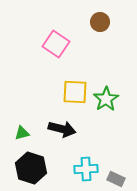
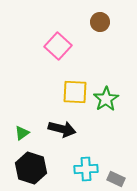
pink square: moved 2 px right, 2 px down; rotated 8 degrees clockwise
green triangle: rotated 21 degrees counterclockwise
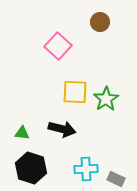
green triangle: rotated 42 degrees clockwise
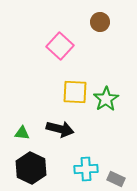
pink square: moved 2 px right
black arrow: moved 2 px left
black hexagon: rotated 8 degrees clockwise
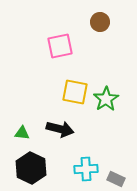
pink square: rotated 36 degrees clockwise
yellow square: rotated 8 degrees clockwise
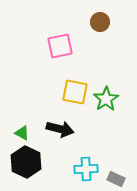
green triangle: rotated 21 degrees clockwise
black hexagon: moved 5 px left, 6 px up
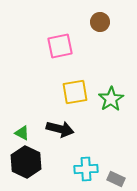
yellow square: rotated 20 degrees counterclockwise
green star: moved 5 px right
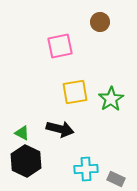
black hexagon: moved 1 px up
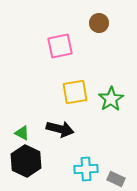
brown circle: moved 1 px left, 1 px down
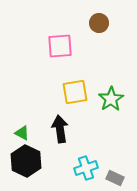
pink square: rotated 8 degrees clockwise
black arrow: rotated 112 degrees counterclockwise
cyan cross: moved 1 px up; rotated 15 degrees counterclockwise
gray rectangle: moved 1 px left, 1 px up
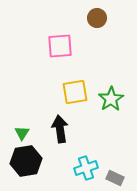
brown circle: moved 2 px left, 5 px up
green triangle: rotated 35 degrees clockwise
black hexagon: rotated 24 degrees clockwise
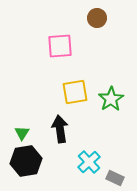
cyan cross: moved 3 px right, 6 px up; rotated 25 degrees counterclockwise
